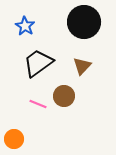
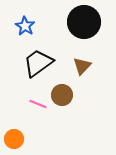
brown circle: moved 2 px left, 1 px up
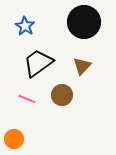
pink line: moved 11 px left, 5 px up
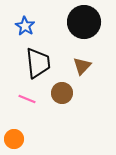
black trapezoid: rotated 120 degrees clockwise
brown circle: moved 2 px up
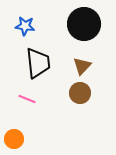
black circle: moved 2 px down
blue star: rotated 24 degrees counterclockwise
brown circle: moved 18 px right
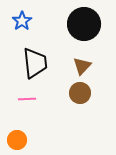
blue star: moved 3 px left, 5 px up; rotated 30 degrees clockwise
black trapezoid: moved 3 px left
pink line: rotated 24 degrees counterclockwise
orange circle: moved 3 px right, 1 px down
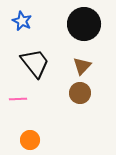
blue star: rotated 12 degrees counterclockwise
black trapezoid: rotated 32 degrees counterclockwise
pink line: moved 9 px left
orange circle: moved 13 px right
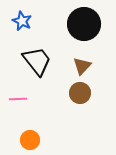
black trapezoid: moved 2 px right, 2 px up
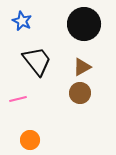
brown triangle: moved 1 px down; rotated 18 degrees clockwise
pink line: rotated 12 degrees counterclockwise
